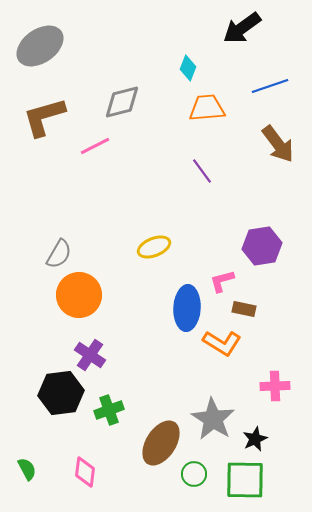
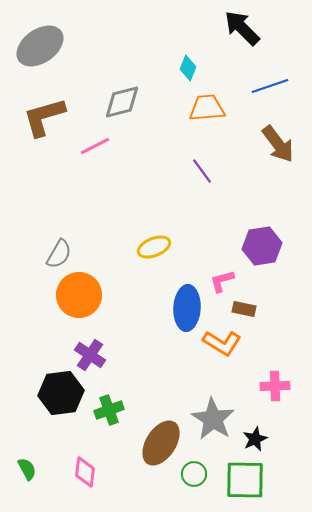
black arrow: rotated 81 degrees clockwise
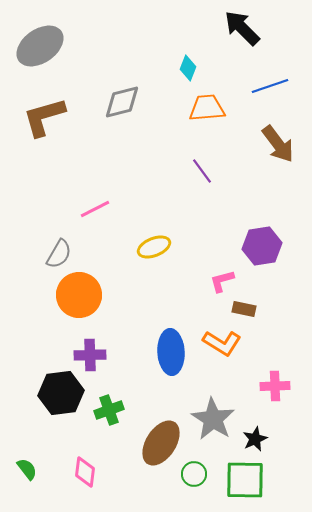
pink line: moved 63 px down
blue ellipse: moved 16 px left, 44 px down; rotated 6 degrees counterclockwise
purple cross: rotated 36 degrees counterclockwise
green semicircle: rotated 10 degrees counterclockwise
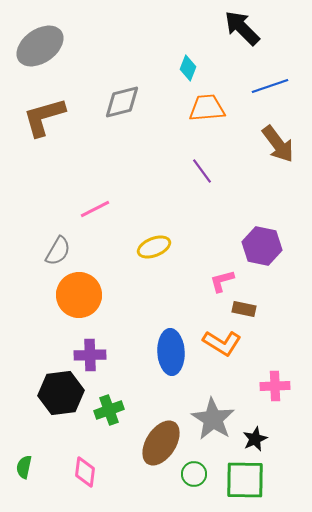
purple hexagon: rotated 21 degrees clockwise
gray semicircle: moved 1 px left, 3 px up
green semicircle: moved 3 px left, 2 px up; rotated 130 degrees counterclockwise
